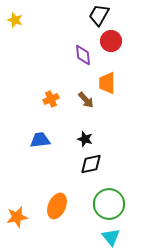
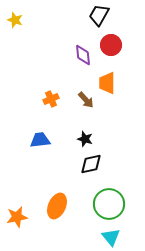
red circle: moved 4 px down
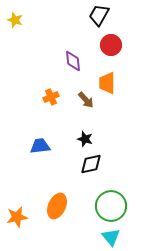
purple diamond: moved 10 px left, 6 px down
orange cross: moved 2 px up
blue trapezoid: moved 6 px down
green circle: moved 2 px right, 2 px down
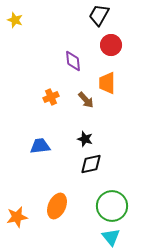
green circle: moved 1 px right
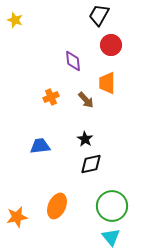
black star: rotated 14 degrees clockwise
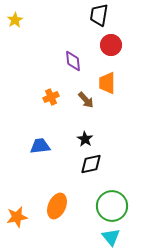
black trapezoid: rotated 20 degrees counterclockwise
yellow star: rotated 21 degrees clockwise
